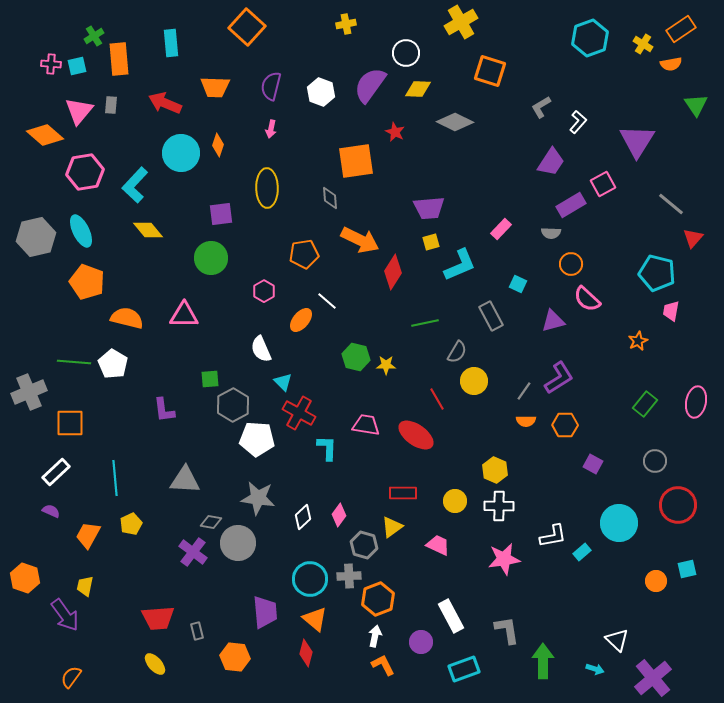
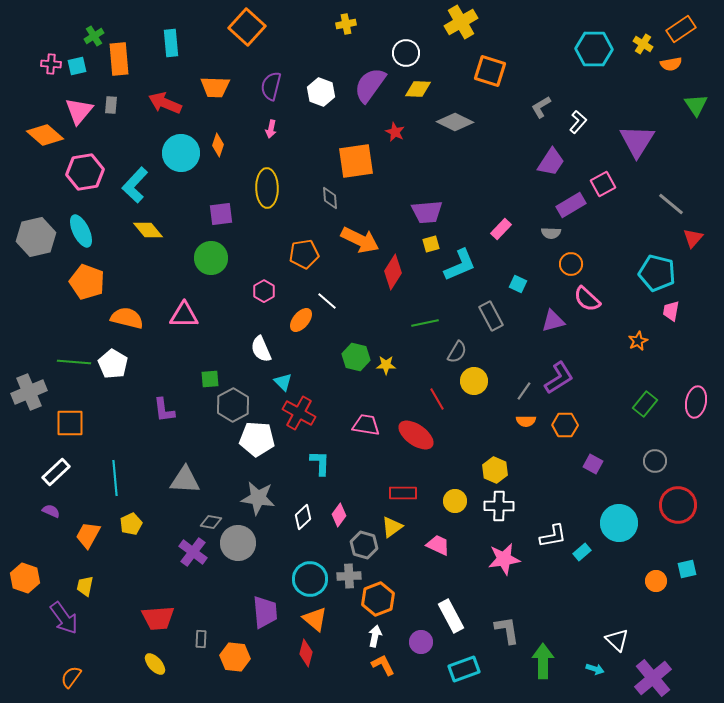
cyan hexagon at (590, 38): moved 4 px right, 11 px down; rotated 21 degrees clockwise
purple trapezoid at (429, 208): moved 2 px left, 4 px down
yellow square at (431, 242): moved 2 px down
cyan L-shape at (327, 448): moved 7 px left, 15 px down
purple arrow at (65, 615): moved 1 px left, 3 px down
gray rectangle at (197, 631): moved 4 px right, 8 px down; rotated 18 degrees clockwise
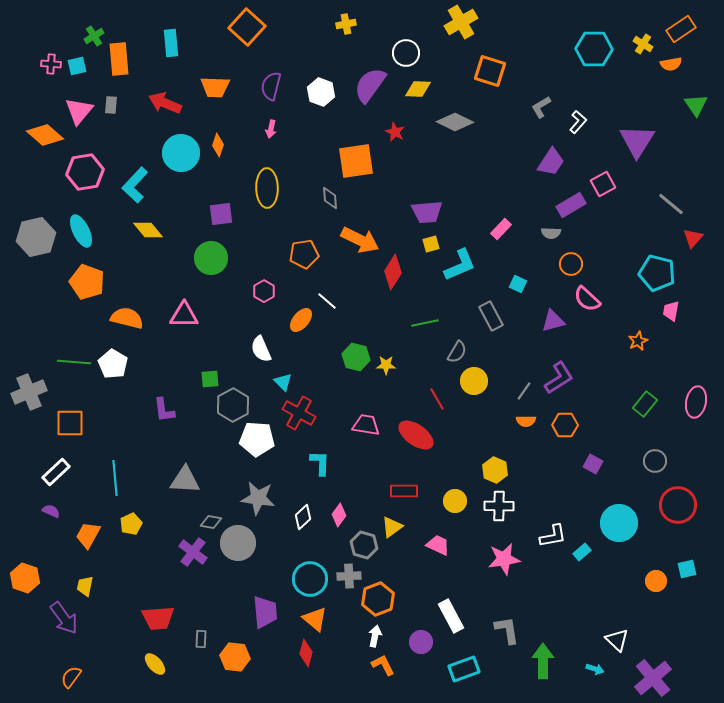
red rectangle at (403, 493): moved 1 px right, 2 px up
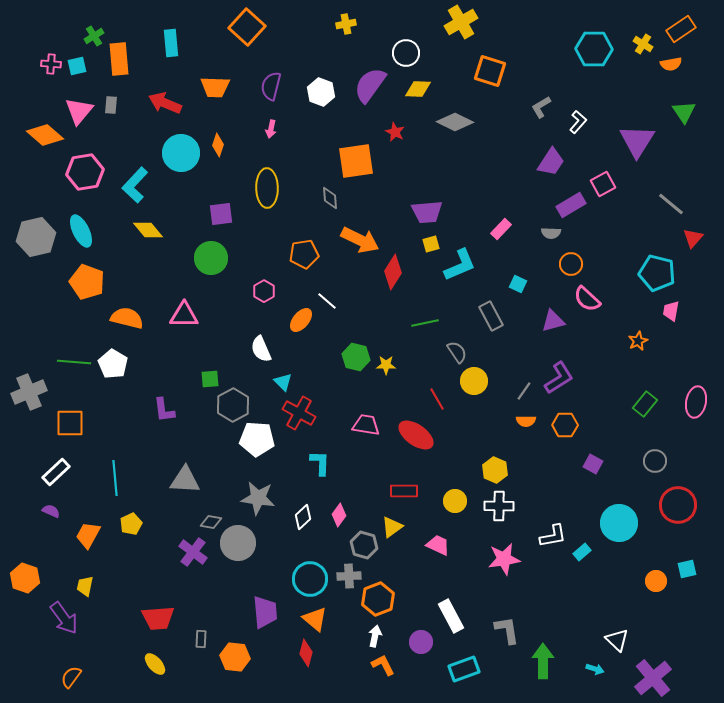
green triangle at (696, 105): moved 12 px left, 7 px down
gray semicircle at (457, 352): rotated 65 degrees counterclockwise
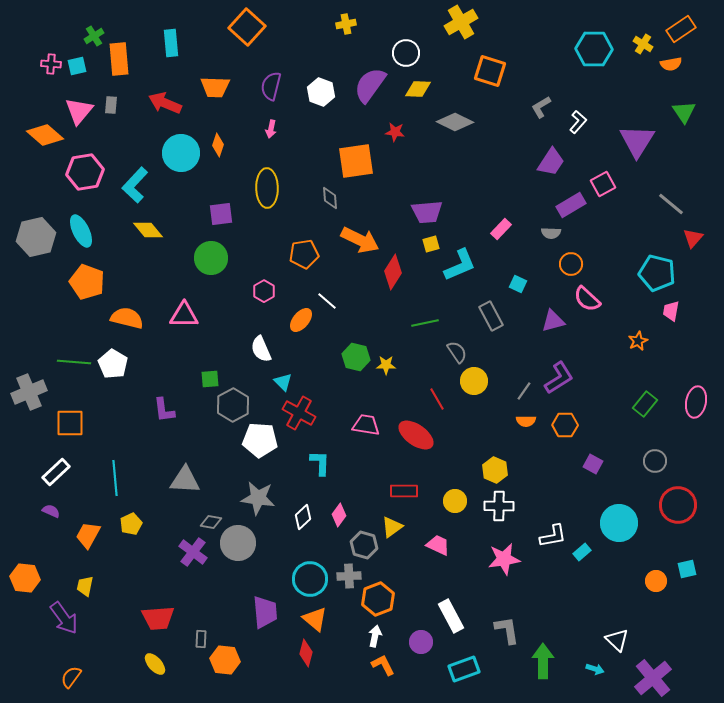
red star at (395, 132): rotated 18 degrees counterclockwise
white pentagon at (257, 439): moved 3 px right, 1 px down
orange hexagon at (25, 578): rotated 12 degrees counterclockwise
orange hexagon at (235, 657): moved 10 px left, 3 px down
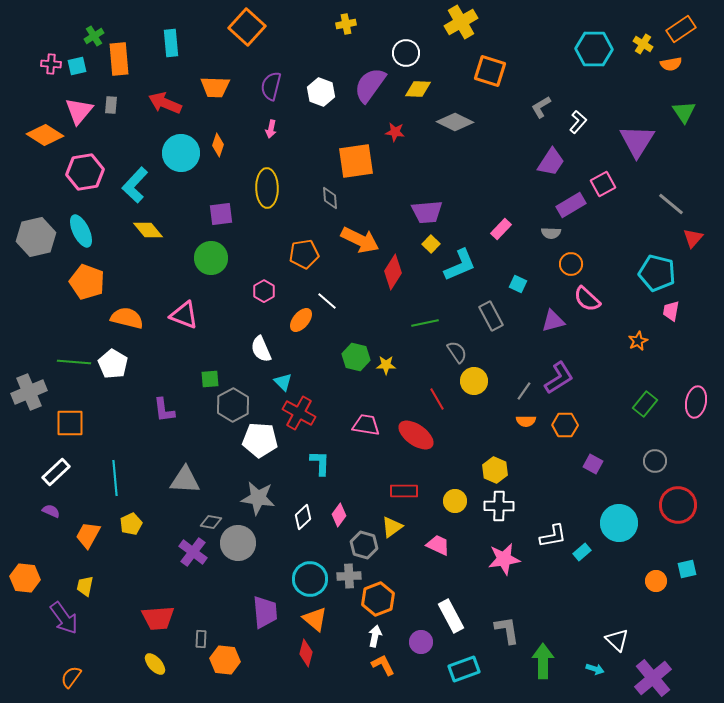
orange diamond at (45, 135): rotated 9 degrees counterclockwise
yellow square at (431, 244): rotated 30 degrees counterclockwise
pink triangle at (184, 315): rotated 20 degrees clockwise
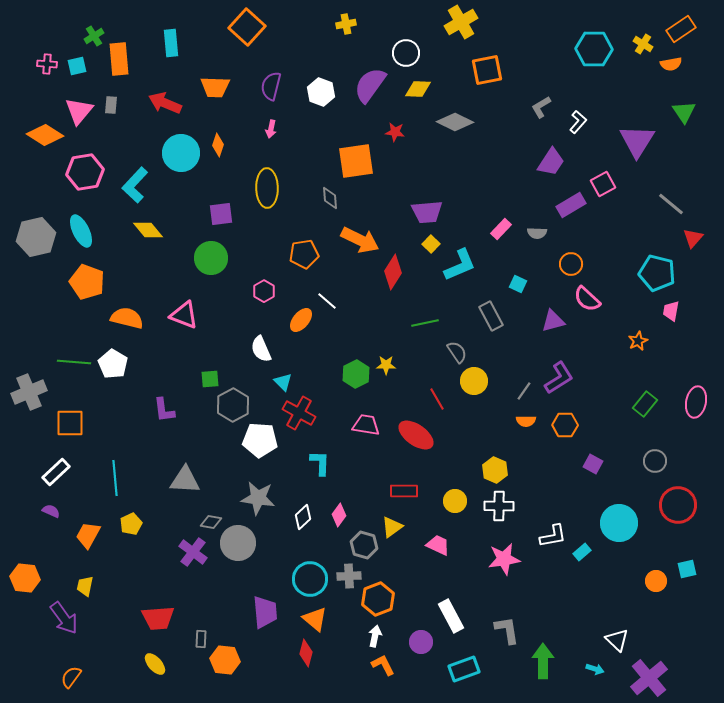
pink cross at (51, 64): moved 4 px left
orange square at (490, 71): moved 3 px left, 1 px up; rotated 28 degrees counterclockwise
gray semicircle at (551, 233): moved 14 px left
green hexagon at (356, 357): moved 17 px down; rotated 20 degrees clockwise
purple cross at (653, 678): moved 4 px left
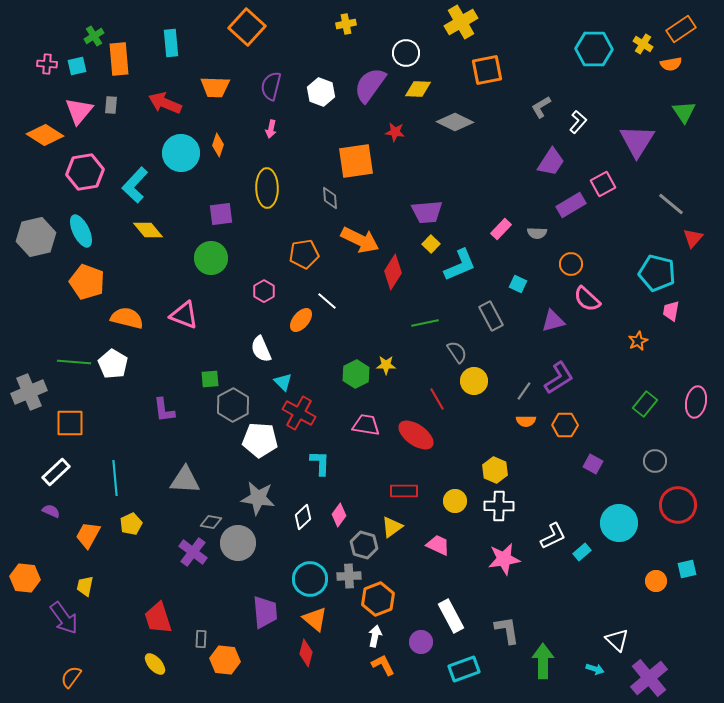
white L-shape at (553, 536): rotated 16 degrees counterclockwise
red trapezoid at (158, 618): rotated 76 degrees clockwise
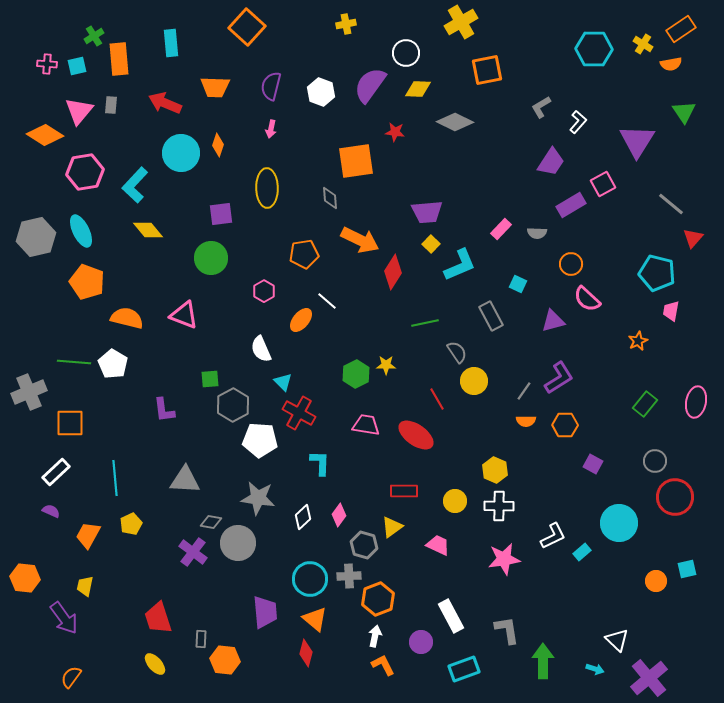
red circle at (678, 505): moved 3 px left, 8 px up
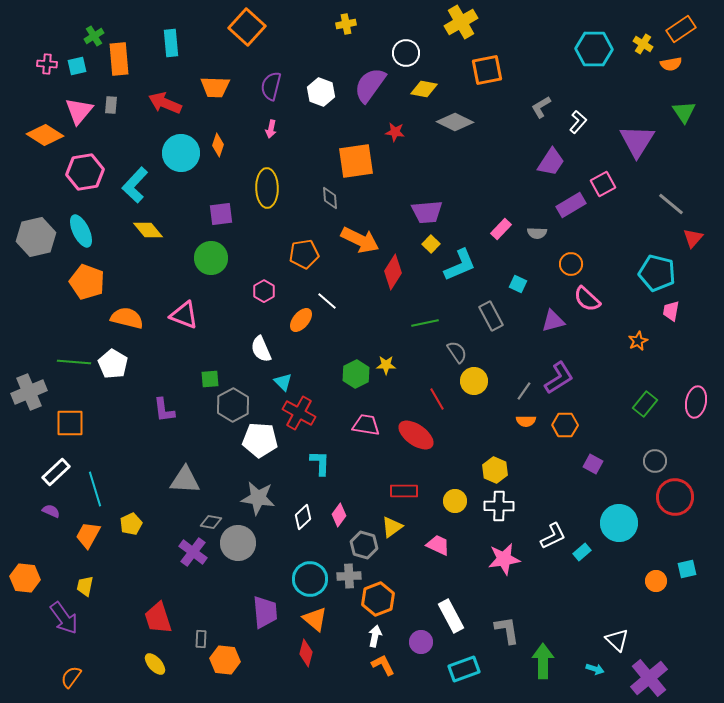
yellow diamond at (418, 89): moved 6 px right; rotated 8 degrees clockwise
cyan line at (115, 478): moved 20 px left, 11 px down; rotated 12 degrees counterclockwise
